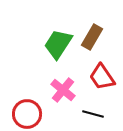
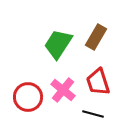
brown rectangle: moved 4 px right
red trapezoid: moved 4 px left, 5 px down; rotated 16 degrees clockwise
red circle: moved 1 px right, 17 px up
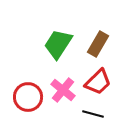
brown rectangle: moved 2 px right, 7 px down
red trapezoid: rotated 116 degrees counterclockwise
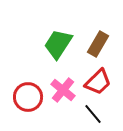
black line: rotated 35 degrees clockwise
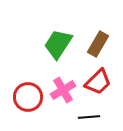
pink cross: rotated 20 degrees clockwise
black line: moved 4 px left, 3 px down; rotated 55 degrees counterclockwise
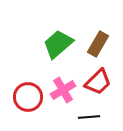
green trapezoid: rotated 16 degrees clockwise
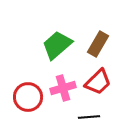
green trapezoid: moved 1 px left, 1 px down
pink cross: moved 2 px up; rotated 15 degrees clockwise
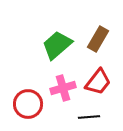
brown rectangle: moved 5 px up
red trapezoid: rotated 8 degrees counterclockwise
red circle: moved 7 px down
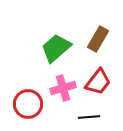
green trapezoid: moved 1 px left, 3 px down
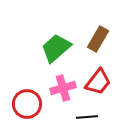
red circle: moved 1 px left
black line: moved 2 px left
